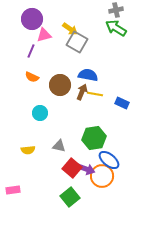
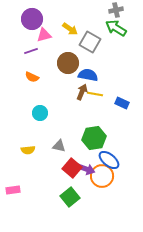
gray square: moved 13 px right
purple line: rotated 48 degrees clockwise
brown circle: moved 8 px right, 22 px up
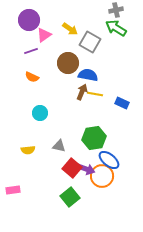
purple circle: moved 3 px left, 1 px down
pink triangle: rotated 21 degrees counterclockwise
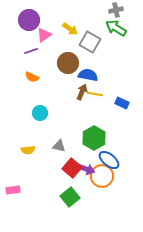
green hexagon: rotated 20 degrees counterclockwise
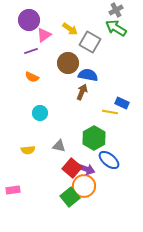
gray cross: rotated 16 degrees counterclockwise
yellow line: moved 15 px right, 18 px down
orange circle: moved 18 px left, 10 px down
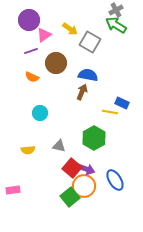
green arrow: moved 3 px up
brown circle: moved 12 px left
blue ellipse: moved 6 px right, 20 px down; rotated 20 degrees clockwise
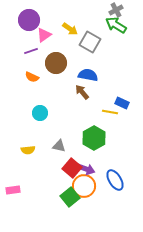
brown arrow: rotated 63 degrees counterclockwise
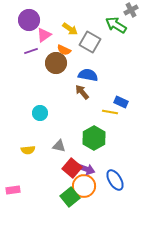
gray cross: moved 15 px right
orange semicircle: moved 32 px right, 27 px up
blue rectangle: moved 1 px left, 1 px up
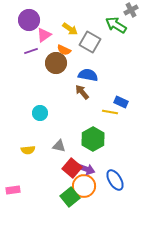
green hexagon: moved 1 px left, 1 px down
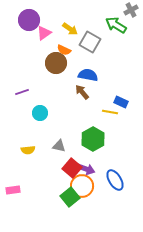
pink triangle: moved 2 px up
purple line: moved 9 px left, 41 px down
orange circle: moved 2 px left
